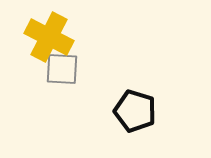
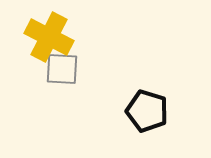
black pentagon: moved 12 px right
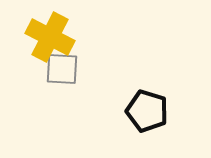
yellow cross: moved 1 px right
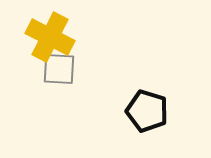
gray square: moved 3 px left
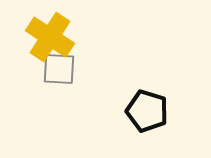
yellow cross: rotated 6 degrees clockwise
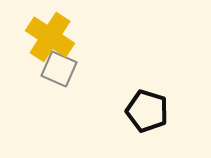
gray square: rotated 21 degrees clockwise
